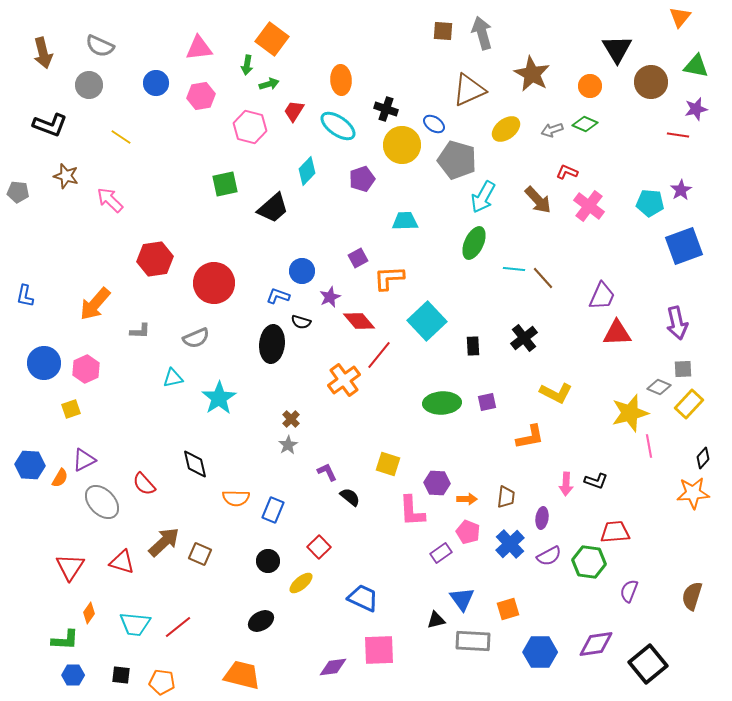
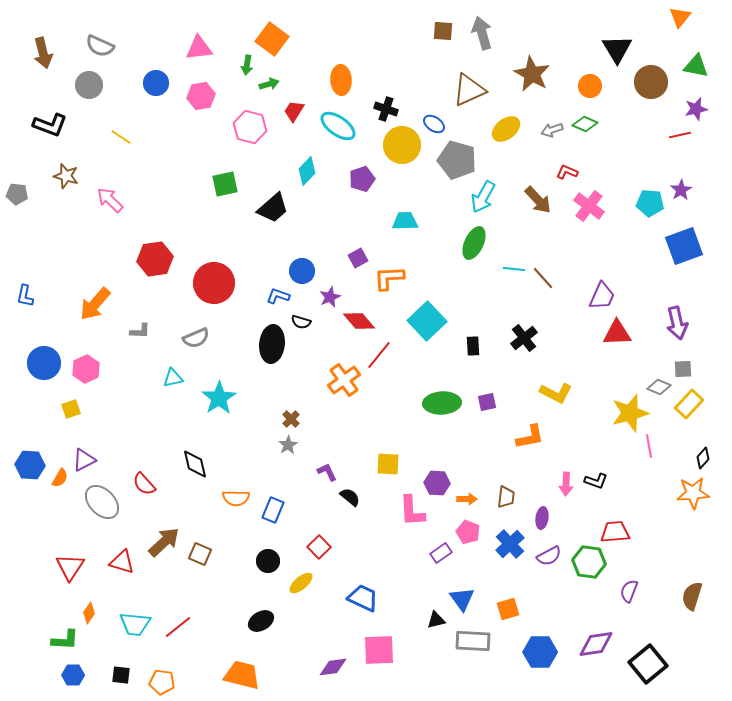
red line at (678, 135): moved 2 px right; rotated 20 degrees counterclockwise
gray pentagon at (18, 192): moved 1 px left, 2 px down
yellow square at (388, 464): rotated 15 degrees counterclockwise
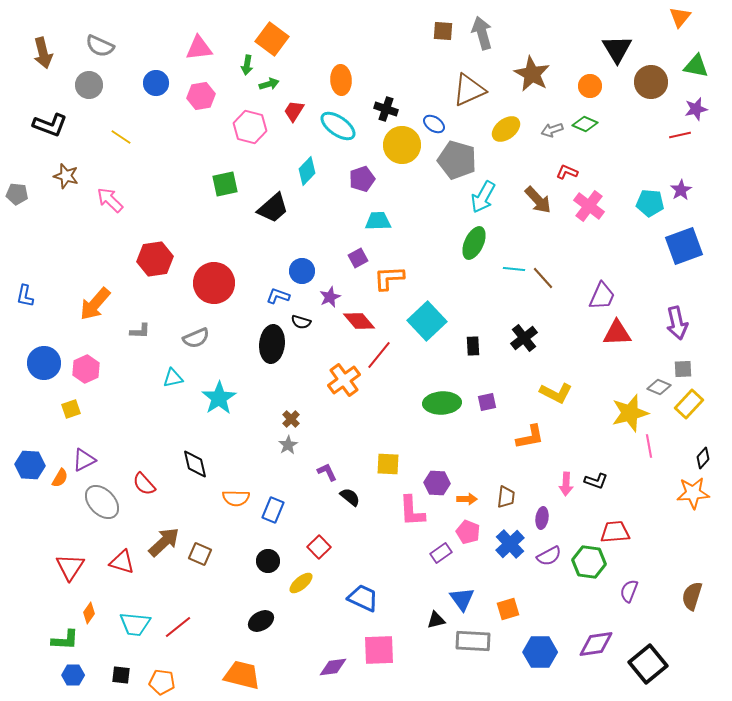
cyan trapezoid at (405, 221): moved 27 px left
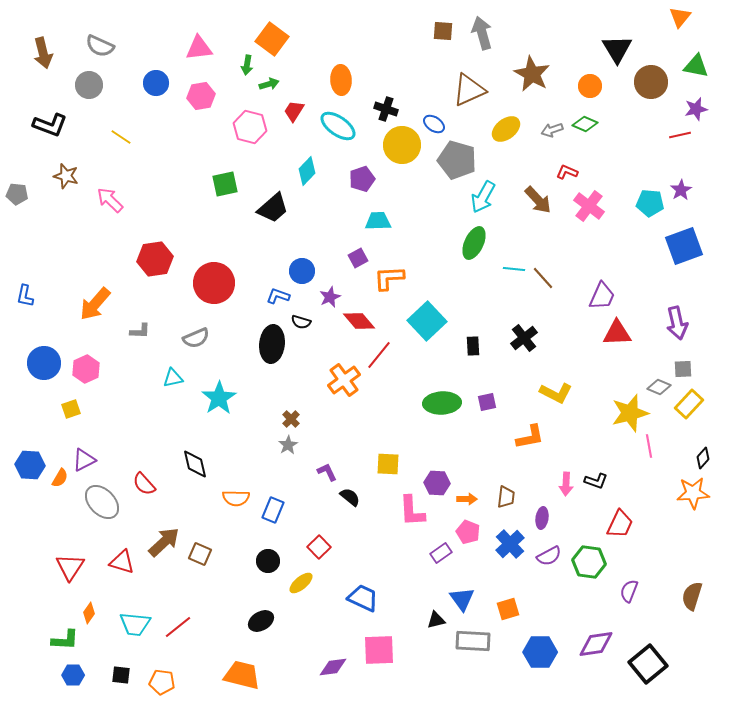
red trapezoid at (615, 532): moved 5 px right, 8 px up; rotated 120 degrees clockwise
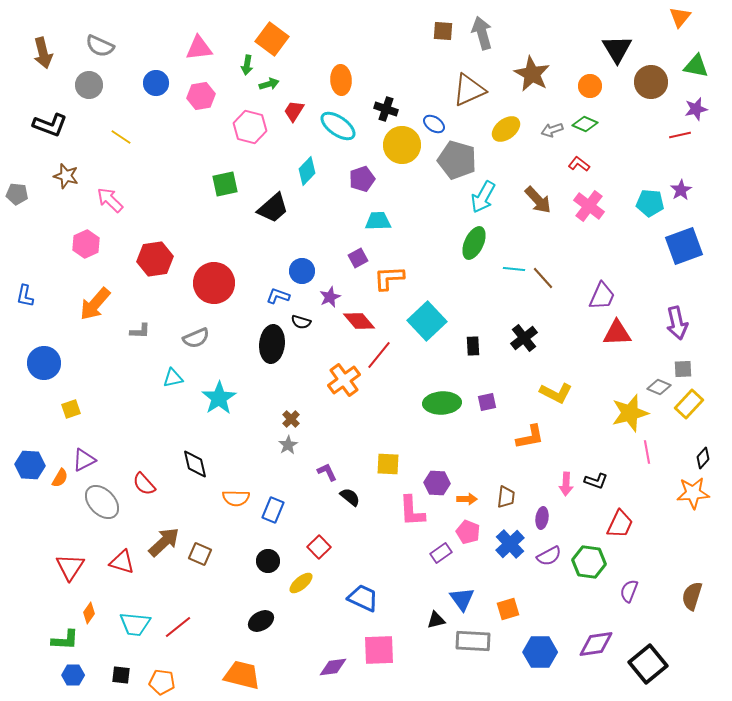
red L-shape at (567, 172): moved 12 px right, 8 px up; rotated 15 degrees clockwise
pink hexagon at (86, 369): moved 125 px up
pink line at (649, 446): moved 2 px left, 6 px down
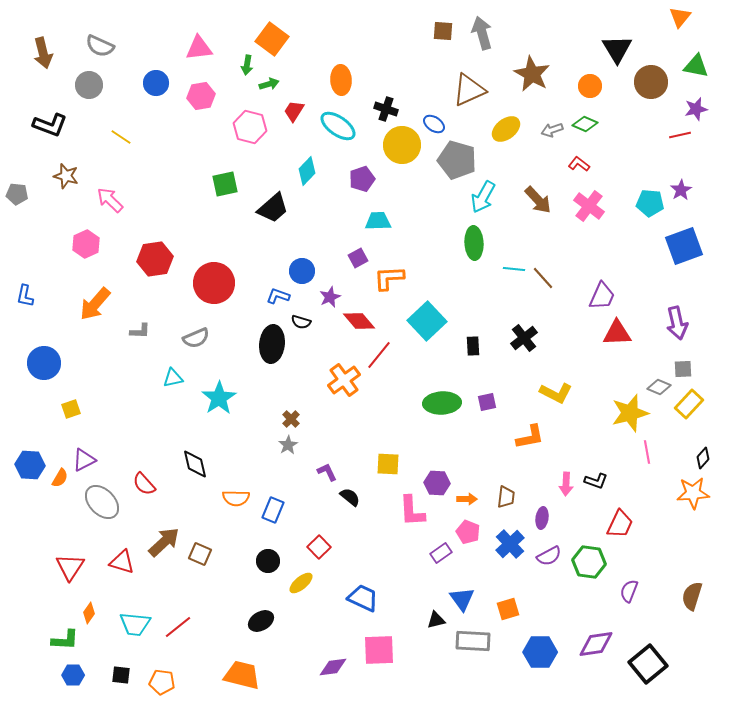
green ellipse at (474, 243): rotated 28 degrees counterclockwise
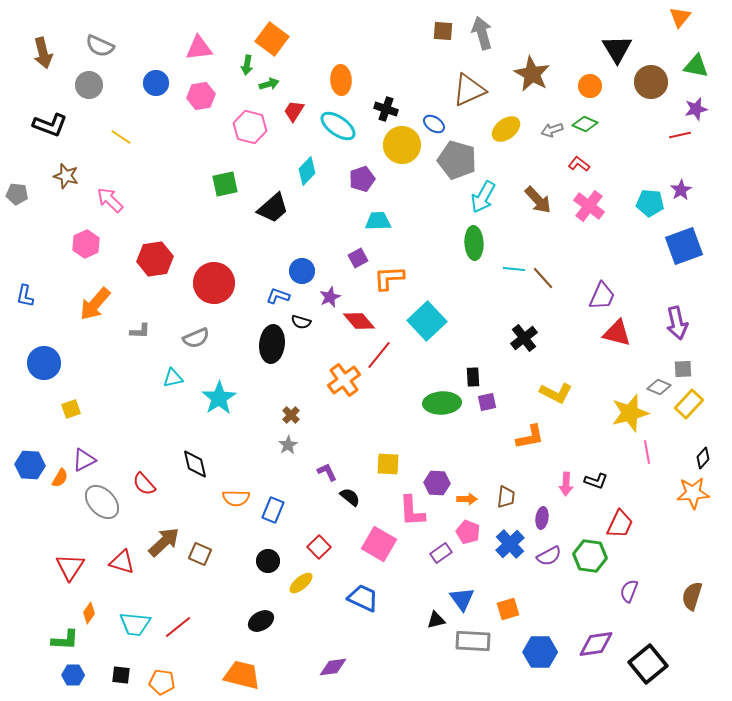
red triangle at (617, 333): rotated 16 degrees clockwise
black rectangle at (473, 346): moved 31 px down
brown cross at (291, 419): moved 4 px up
green hexagon at (589, 562): moved 1 px right, 6 px up
pink square at (379, 650): moved 106 px up; rotated 32 degrees clockwise
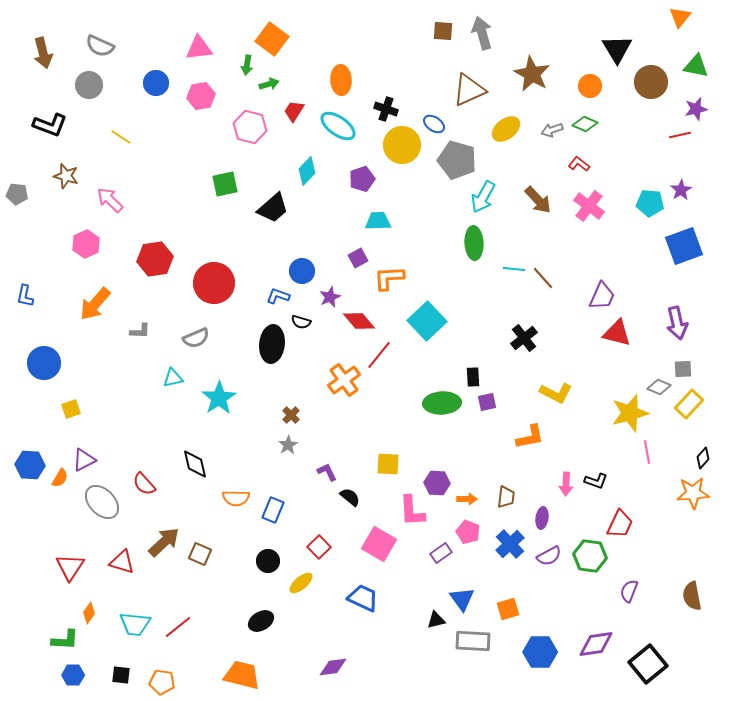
brown semicircle at (692, 596): rotated 28 degrees counterclockwise
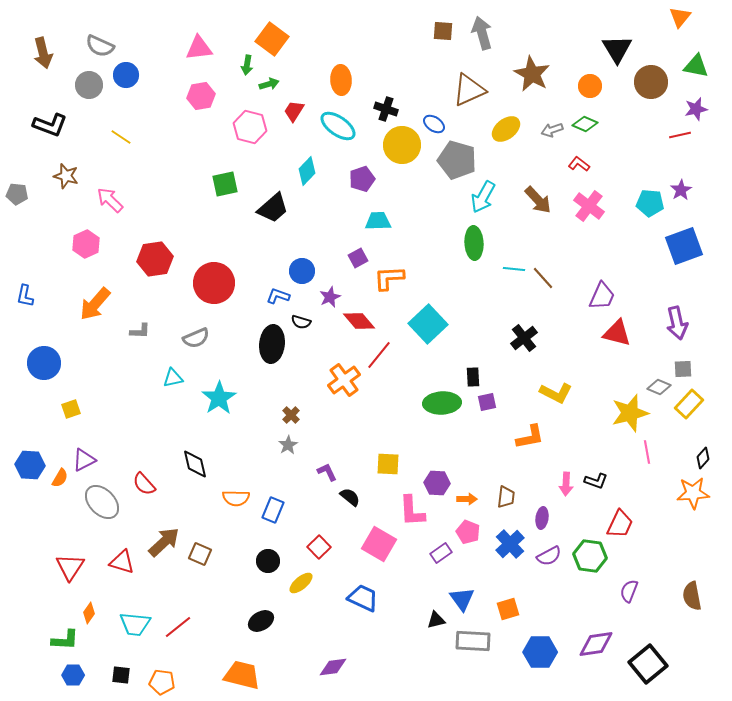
blue circle at (156, 83): moved 30 px left, 8 px up
cyan square at (427, 321): moved 1 px right, 3 px down
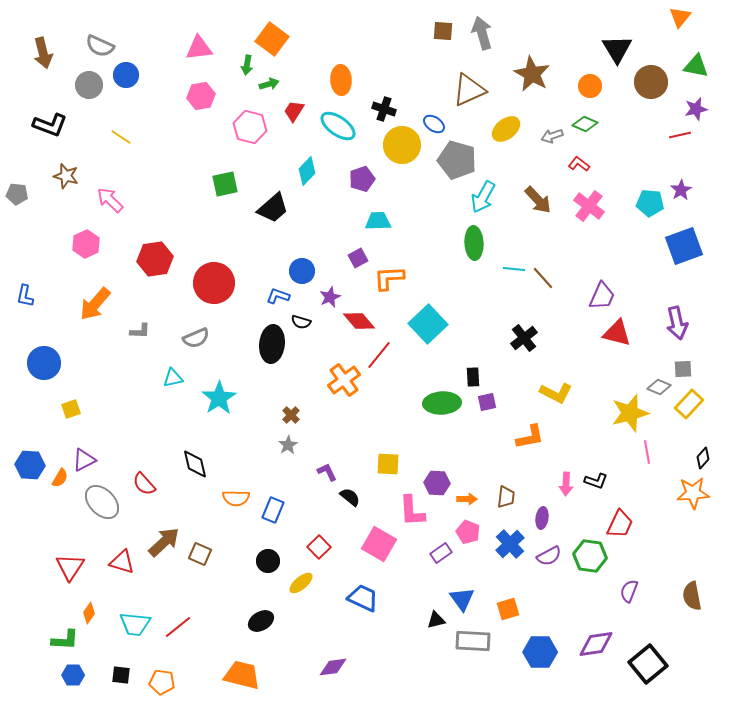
black cross at (386, 109): moved 2 px left
gray arrow at (552, 130): moved 6 px down
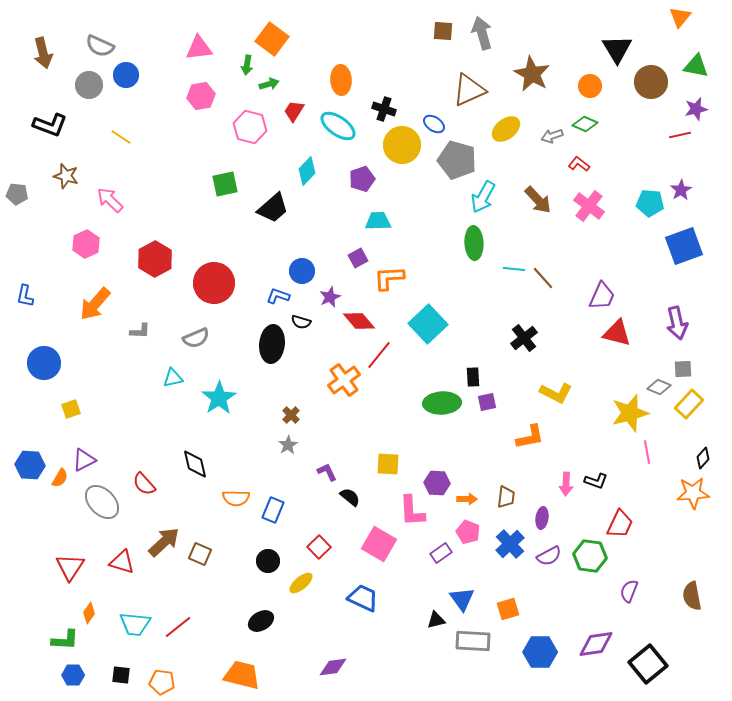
red hexagon at (155, 259): rotated 20 degrees counterclockwise
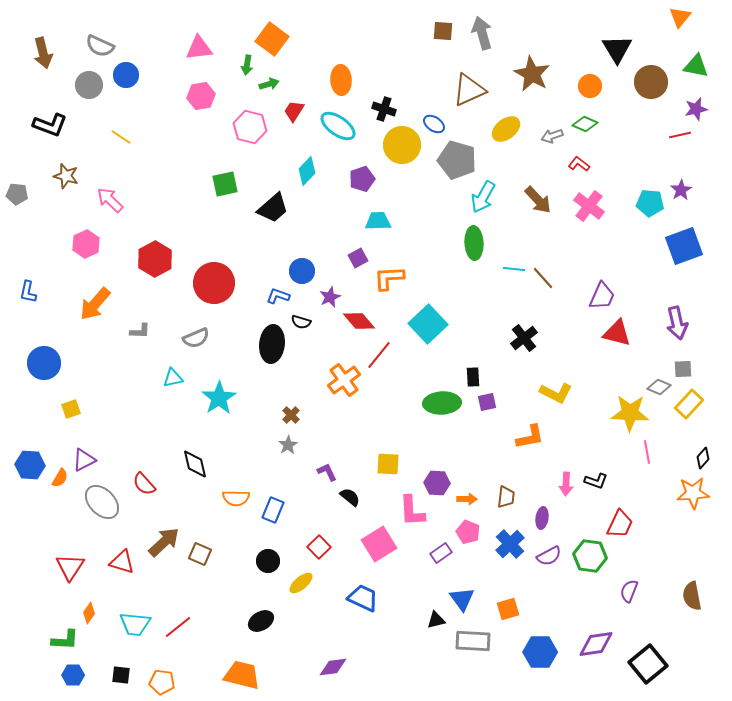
blue L-shape at (25, 296): moved 3 px right, 4 px up
yellow star at (630, 413): rotated 18 degrees clockwise
pink square at (379, 544): rotated 28 degrees clockwise
